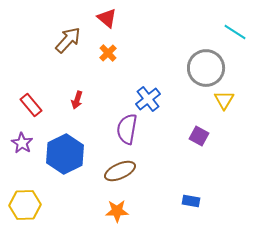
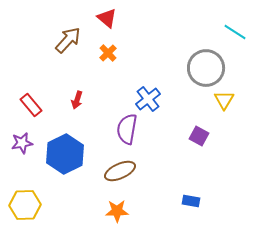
purple star: rotated 30 degrees clockwise
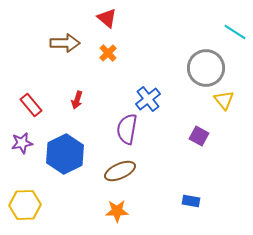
brown arrow: moved 3 px left, 3 px down; rotated 48 degrees clockwise
yellow triangle: rotated 10 degrees counterclockwise
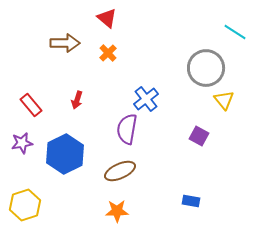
blue cross: moved 2 px left
yellow hexagon: rotated 16 degrees counterclockwise
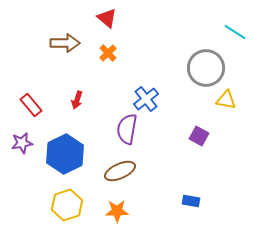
yellow triangle: moved 2 px right; rotated 40 degrees counterclockwise
yellow hexagon: moved 42 px right
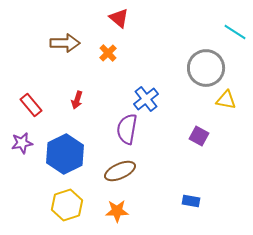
red triangle: moved 12 px right
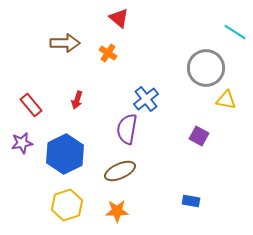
orange cross: rotated 12 degrees counterclockwise
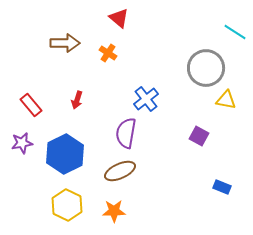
purple semicircle: moved 1 px left, 4 px down
blue rectangle: moved 31 px right, 14 px up; rotated 12 degrees clockwise
yellow hexagon: rotated 16 degrees counterclockwise
orange star: moved 3 px left
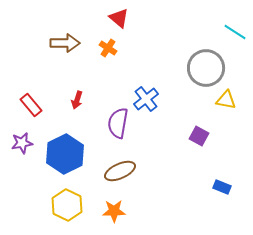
orange cross: moved 5 px up
purple semicircle: moved 8 px left, 10 px up
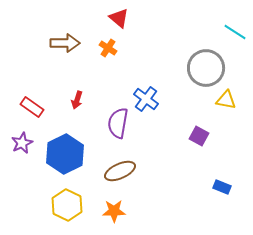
blue cross: rotated 15 degrees counterclockwise
red rectangle: moved 1 px right, 2 px down; rotated 15 degrees counterclockwise
purple star: rotated 15 degrees counterclockwise
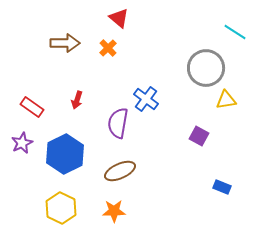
orange cross: rotated 12 degrees clockwise
yellow triangle: rotated 20 degrees counterclockwise
yellow hexagon: moved 6 px left, 3 px down
